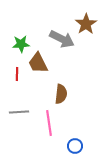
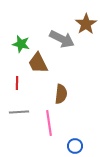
green star: rotated 18 degrees clockwise
red line: moved 9 px down
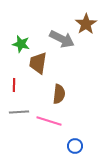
brown trapezoid: rotated 35 degrees clockwise
red line: moved 3 px left, 2 px down
brown semicircle: moved 2 px left
pink line: moved 2 px up; rotated 65 degrees counterclockwise
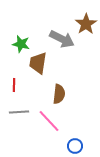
pink line: rotated 30 degrees clockwise
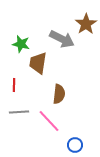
blue circle: moved 1 px up
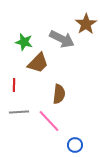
green star: moved 3 px right, 2 px up
brown trapezoid: rotated 145 degrees counterclockwise
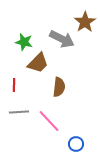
brown star: moved 1 px left, 2 px up
brown semicircle: moved 7 px up
blue circle: moved 1 px right, 1 px up
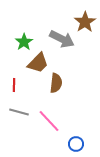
green star: rotated 24 degrees clockwise
brown semicircle: moved 3 px left, 4 px up
gray line: rotated 18 degrees clockwise
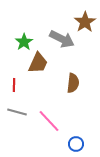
brown trapezoid: rotated 20 degrees counterclockwise
brown semicircle: moved 17 px right
gray line: moved 2 px left
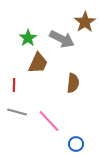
green star: moved 4 px right, 4 px up
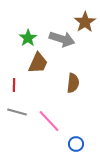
gray arrow: rotated 10 degrees counterclockwise
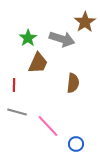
pink line: moved 1 px left, 5 px down
